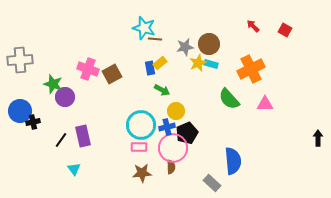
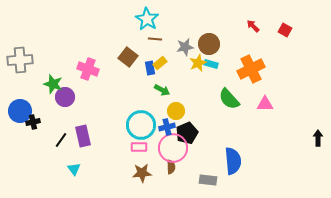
cyan star: moved 3 px right, 9 px up; rotated 15 degrees clockwise
brown square: moved 16 px right, 17 px up; rotated 24 degrees counterclockwise
gray rectangle: moved 4 px left, 3 px up; rotated 36 degrees counterclockwise
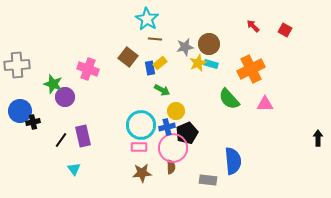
gray cross: moved 3 px left, 5 px down
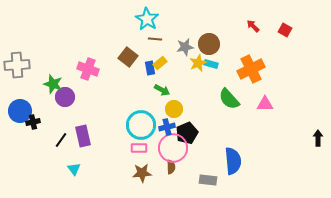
yellow circle: moved 2 px left, 2 px up
pink rectangle: moved 1 px down
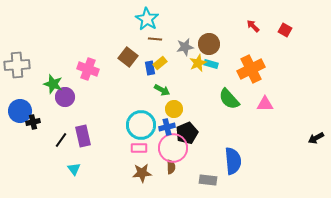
black arrow: moved 2 px left; rotated 119 degrees counterclockwise
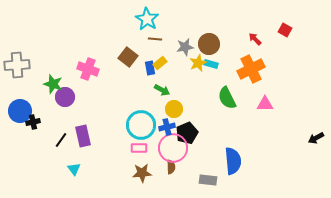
red arrow: moved 2 px right, 13 px down
green semicircle: moved 2 px left, 1 px up; rotated 15 degrees clockwise
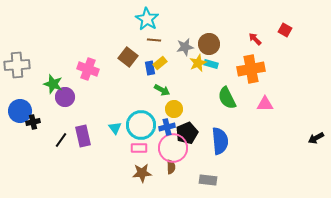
brown line: moved 1 px left, 1 px down
orange cross: rotated 16 degrees clockwise
blue semicircle: moved 13 px left, 20 px up
cyan triangle: moved 41 px right, 41 px up
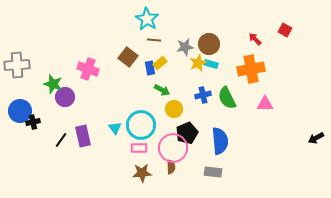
blue cross: moved 36 px right, 32 px up
gray rectangle: moved 5 px right, 8 px up
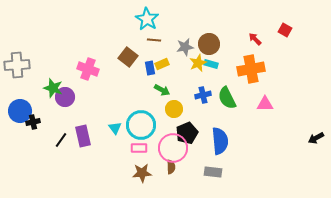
yellow rectangle: moved 2 px right, 1 px down; rotated 16 degrees clockwise
green star: moved 4 px down
